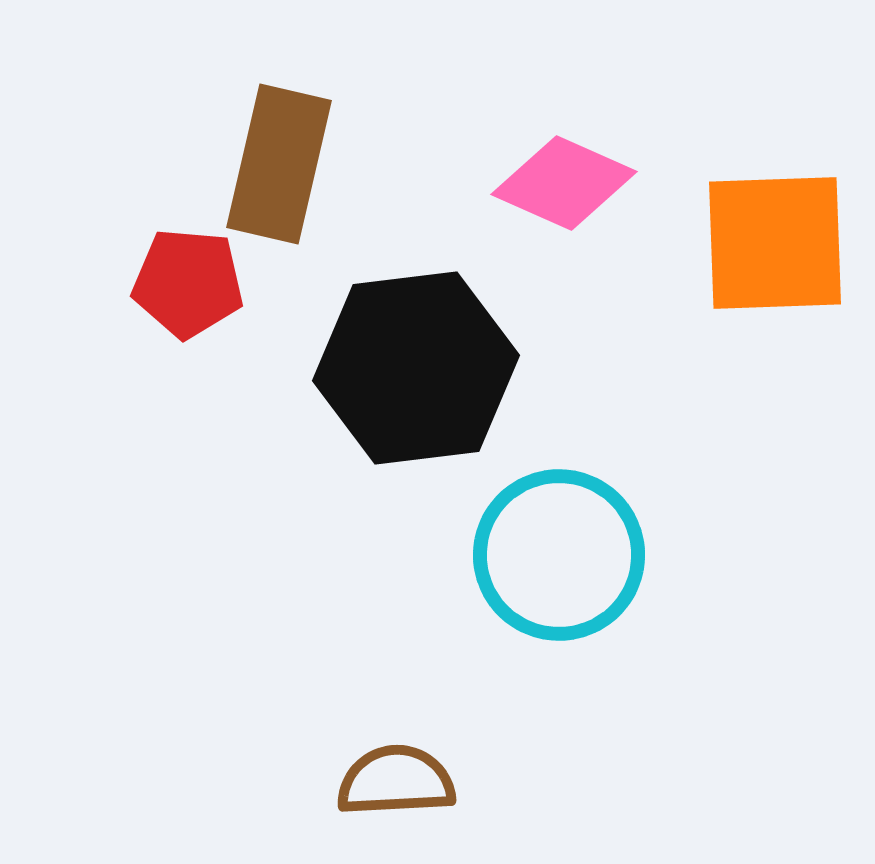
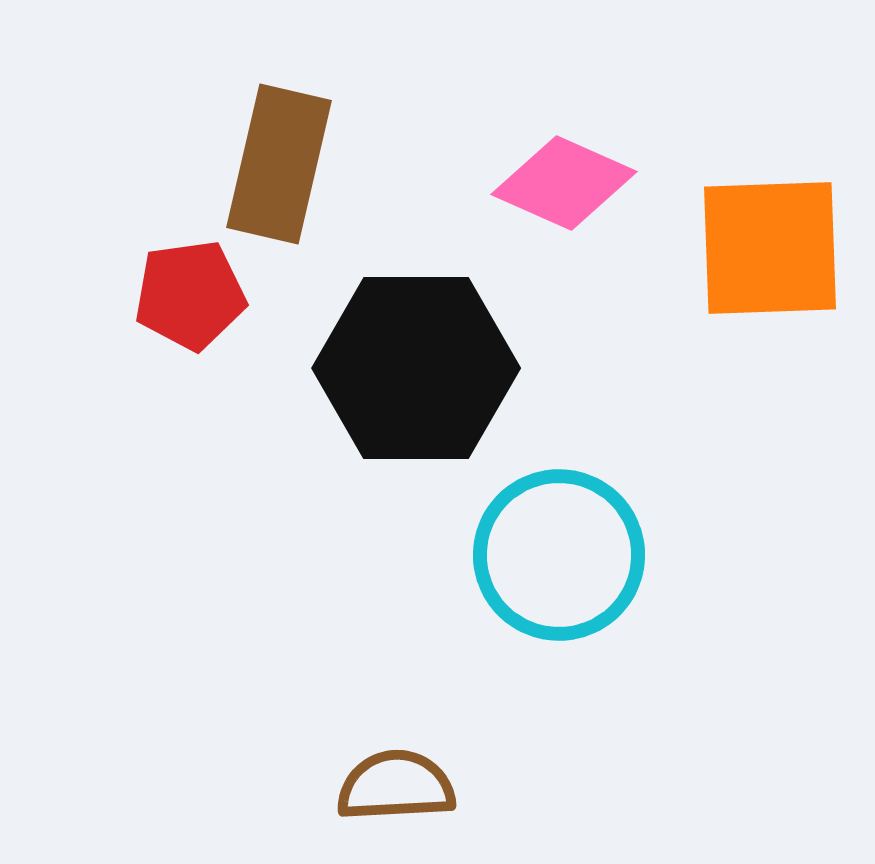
orange square: moved 5 px left, 5 px down
red pentagon: moved 2 px right, 12 px down; rotated 13 degrees counterclockwise
black hexagon: rotated 7 degrees clockwise
brown semicircle: moved 5 px down
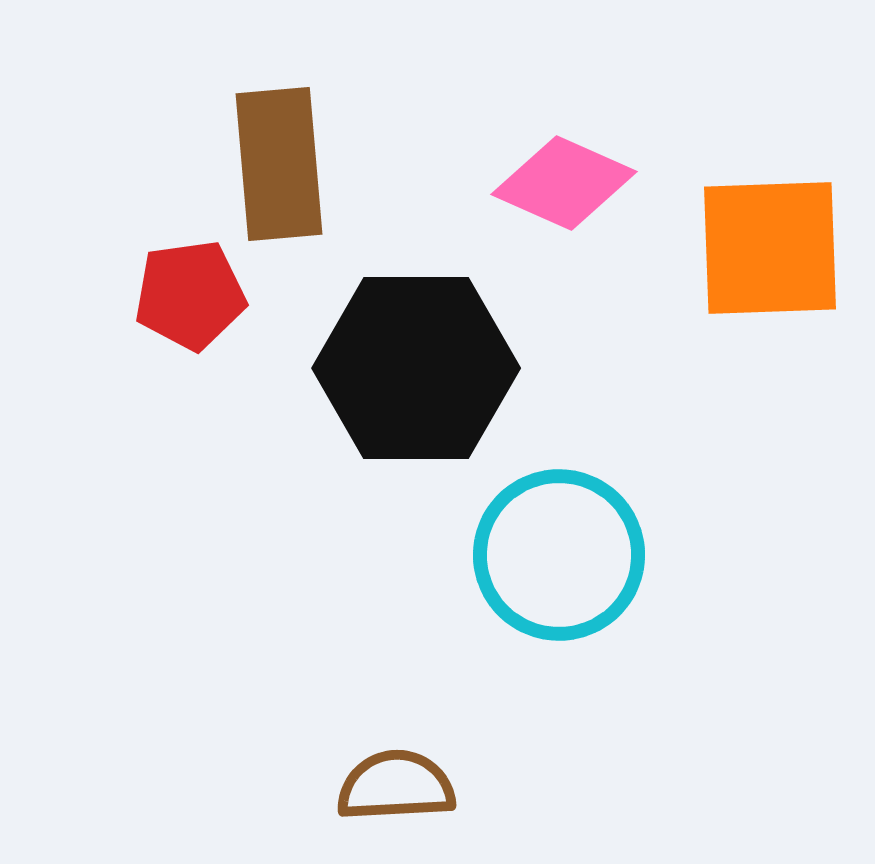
brown rectangle: rotated 18 degrees counterclockwise
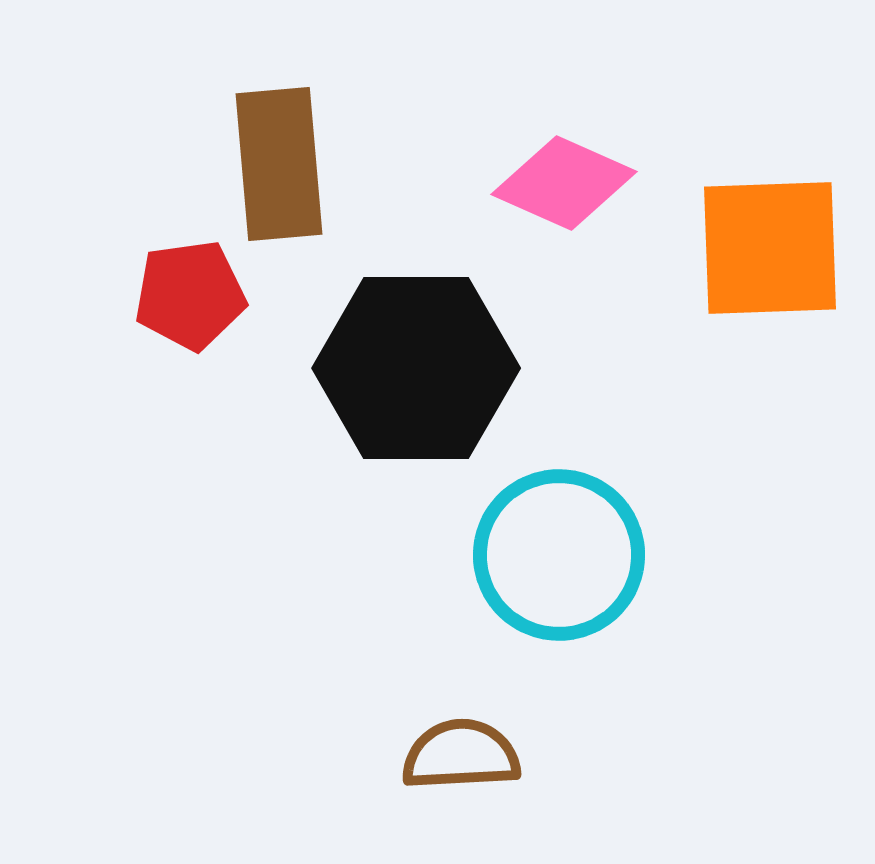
brown semicircle: moved 65 px right, 31 px up
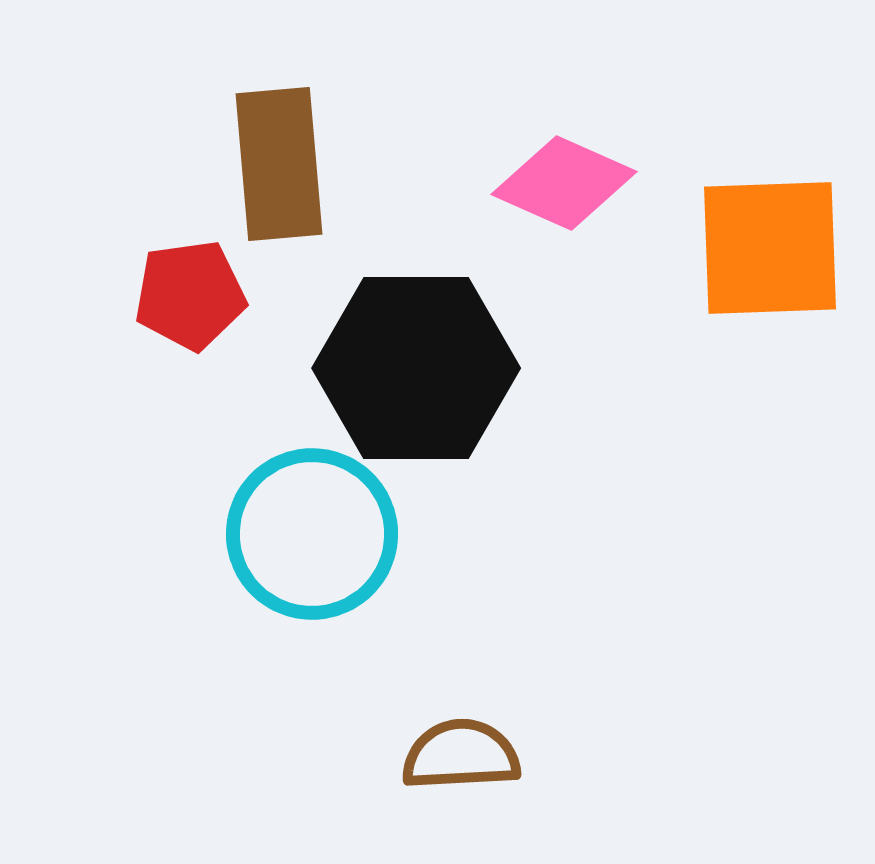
cyan circle: moved 247 px left, 21 px up
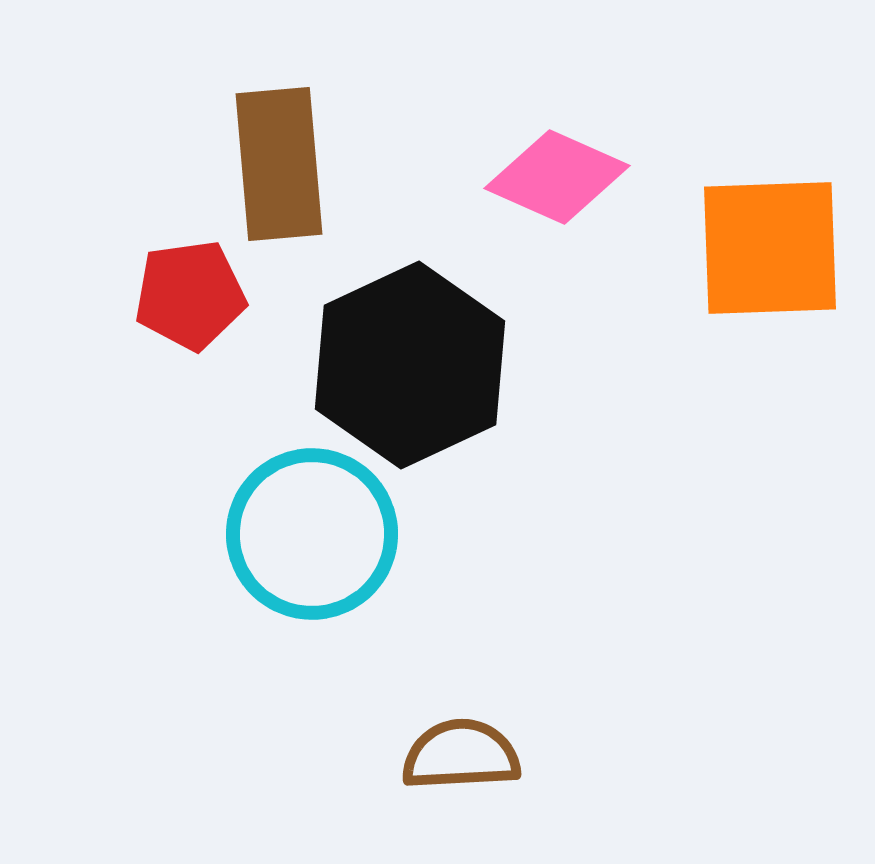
pink diamond: moved 7 px left, 6 px up
black hexagon: moved 6 px left, 3 px up; rotated 25 degrees counterclockwise
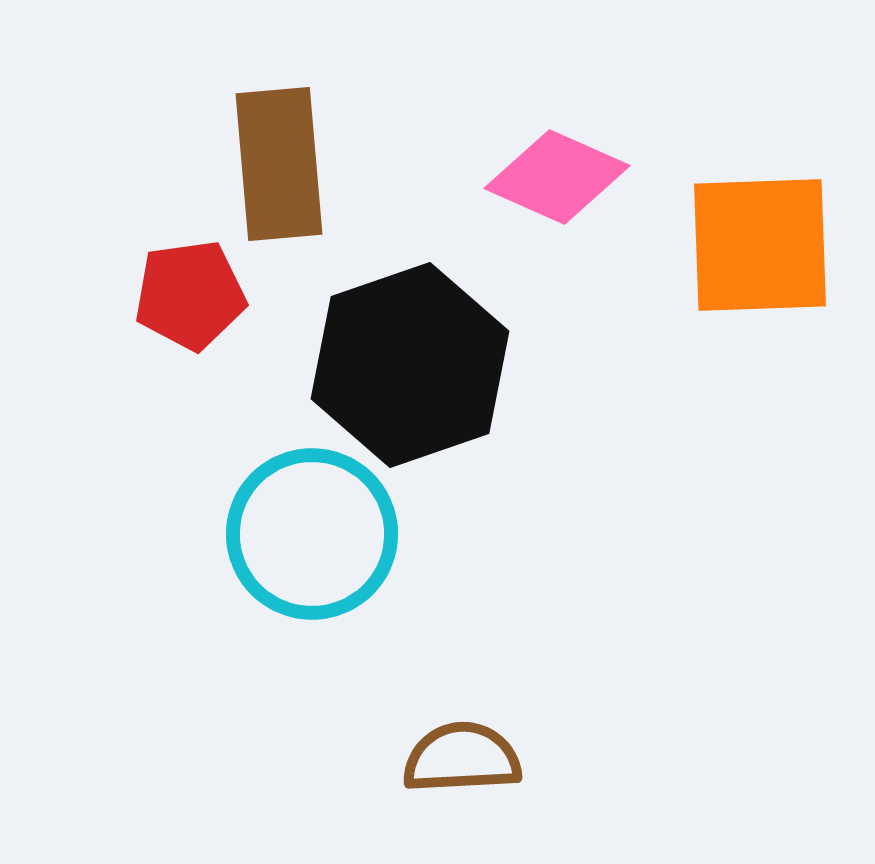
orange square: moved 10 px left, 3 px up
black hexagon: rotated 6 degrees clockwise
brown semicircle: moved 1 px right, 3 px down
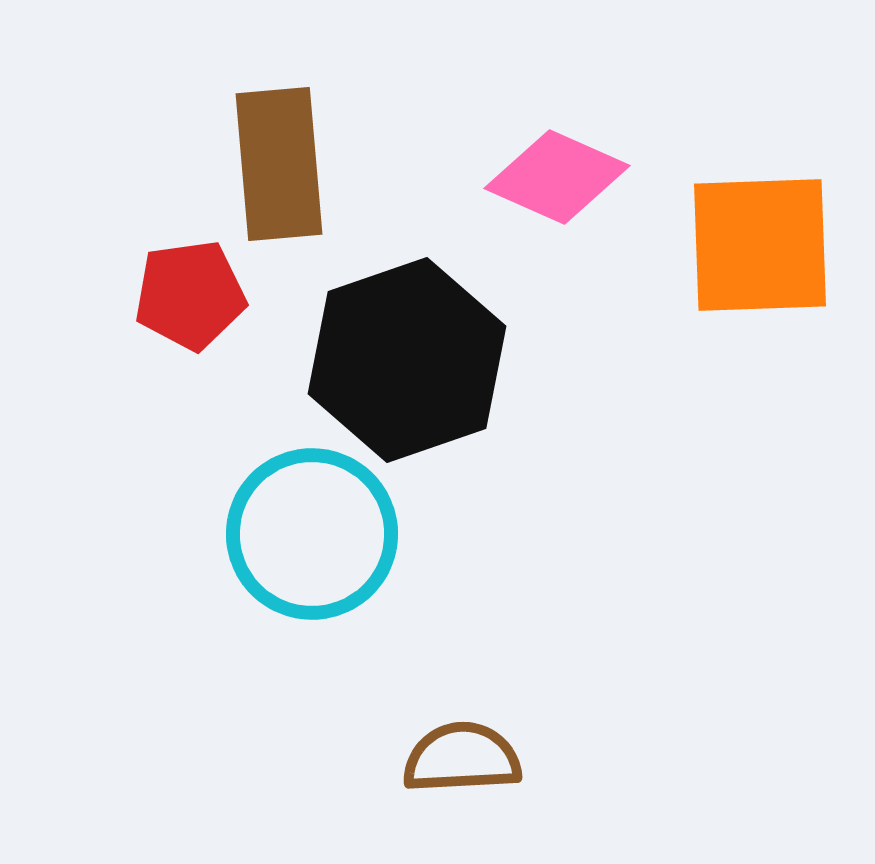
black hexagon: moved 3 px left, 5 px up
